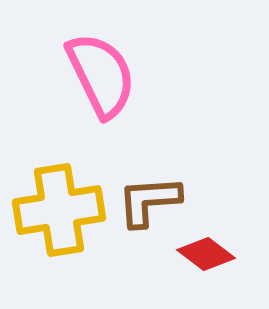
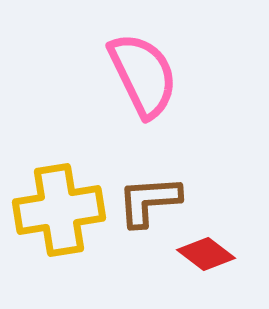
pink semicircle: moved 42 px right
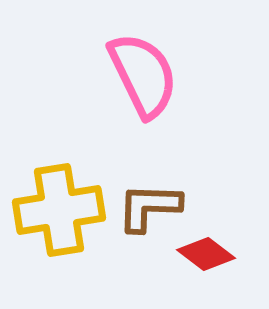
brown L-shape: moved 6 px down; rotated 6 degrees clockwise
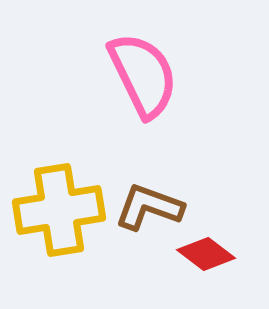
brown L-shape: rotated 18 degrees clockwise
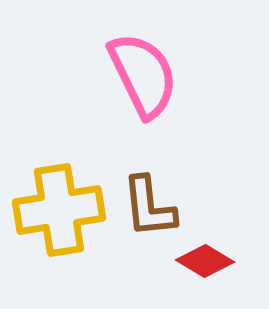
brown L-shape: rotated 116 degrees counterclockwise
red diamond: moved 1 px left, 7 px down; rotated 6 degrees counterclockwise
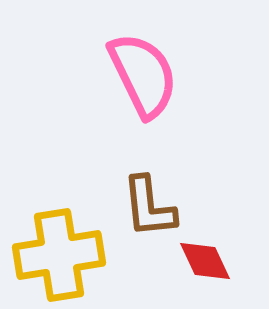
yellow cross: moved 45 px down
red diamond: rotated 34 degrees clockwise
